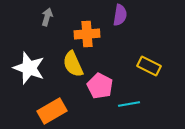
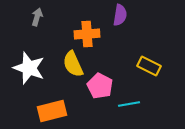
gray arrow: moved 10 px left
orange rectangle: rotated 16 degrees clockwise
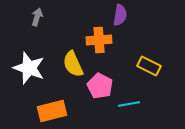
orange cross: moved 12 px right, 6 px down
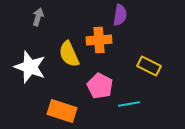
gray arrow: moved 1 px right
yellow semicircle: moved 4 px left, 10 px up
white star: moved 1 px right, 1 px up
orange rectangle: moved 10 px right; rotated 32 degrees clockwise
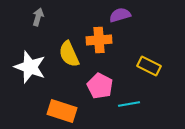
purple semicircle: rotated 115 degrees counterclockwise
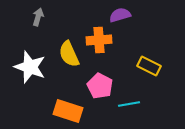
orange rectangle: moved 6 px right
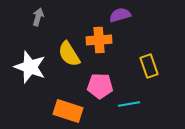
yellow semicircle: rotated 8 degrees counterclockwise
yellow rectangle: rotated 45 degrees clockwise
pink pentagon: rotated 25 degrees counterclockwise
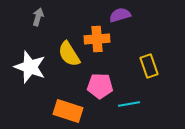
orange cross: moved 2 px left, 1 px up
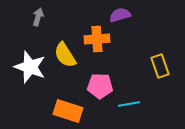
yellow semicircle: moved 4 px left, 1 px down
yellow rectangle: moved 11 px right
